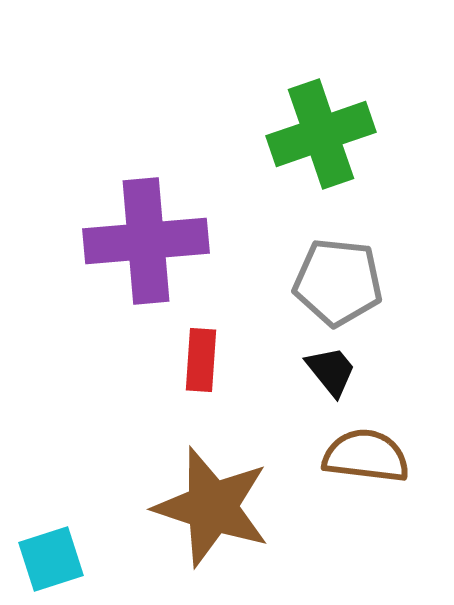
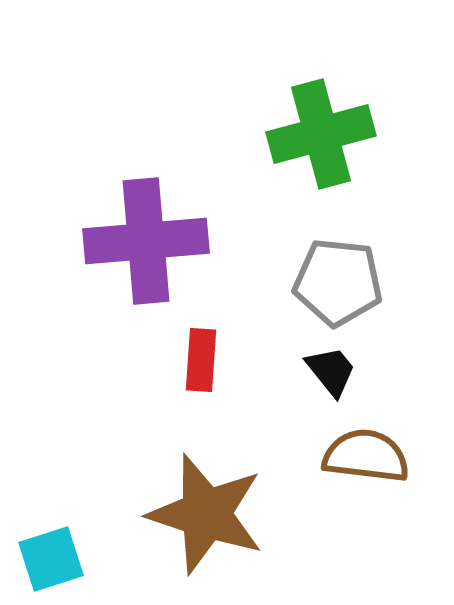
green cross: rotated 4 degrees clockwise
brown star: moved 6 px left, 7 px down
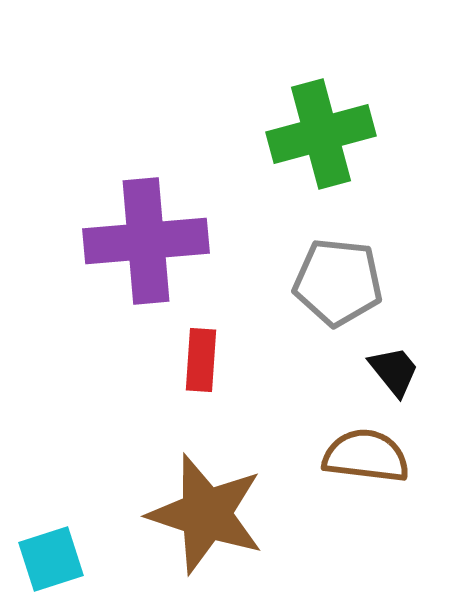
black trapezoid: moved 63 px right
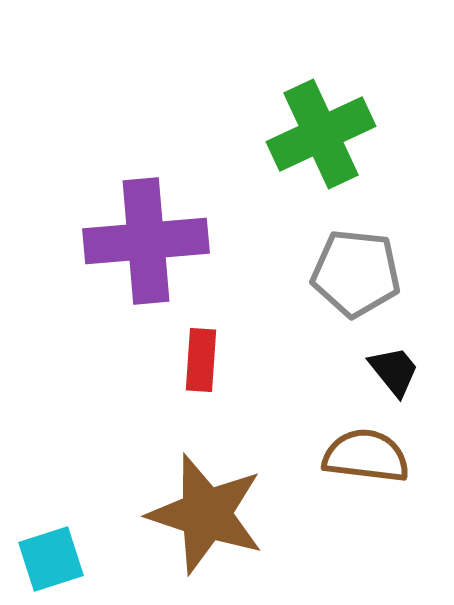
green cross: rotated 10 degrees counterclockwise
gray pentagon: moved 18 px right, 9 px up
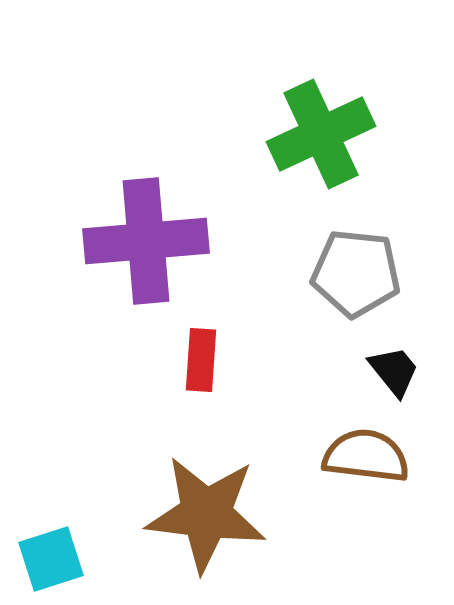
brown star: rotated 11 degrees counterclockwise
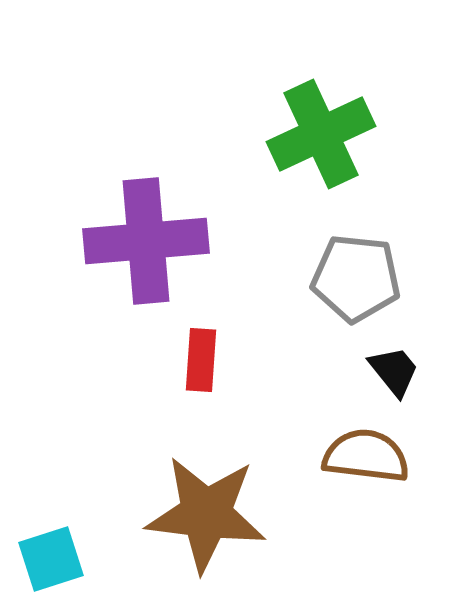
gray pentagon: moved 5 px down
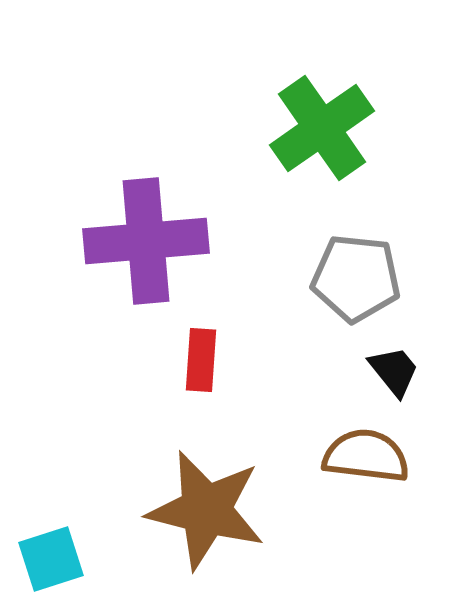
green cross: moved 1 px right, 6 px up; rotated 10 degrees counterclockwise
brown star: moved 4 px up; rotated 7 degrees clockwise
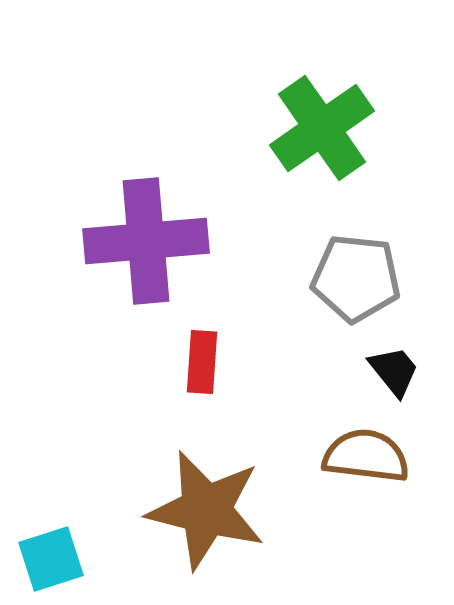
red rectangle: moved 1 px right, 2 px down
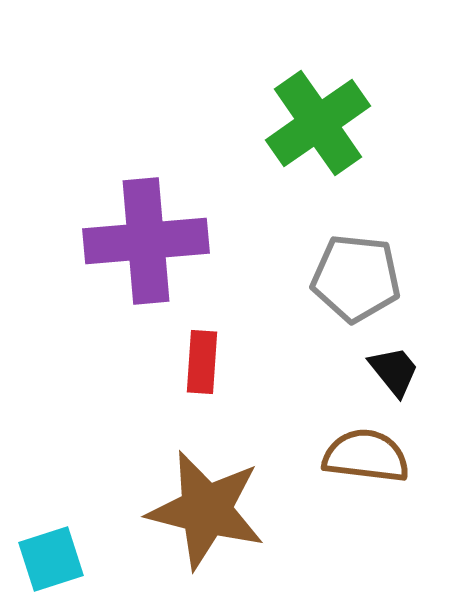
green cross: moved 4 px left, 5 px up
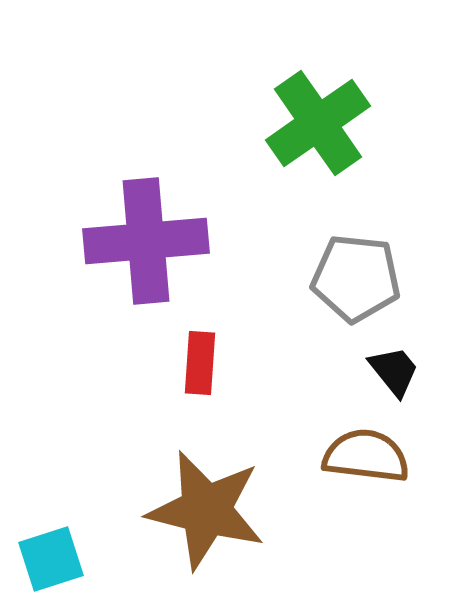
red rectangle: moved 2 px left, 1 px down
